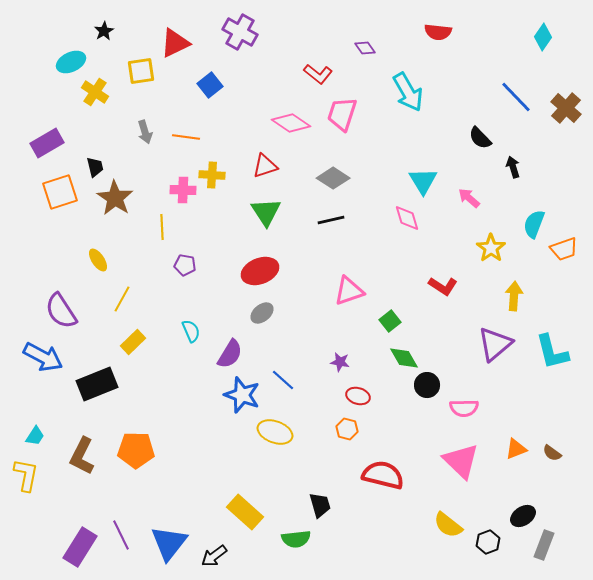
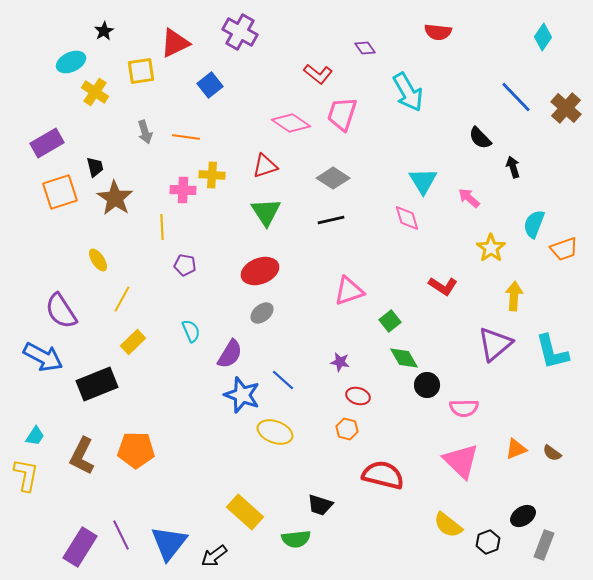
black trapezoid at (320, 505): rotated 124 degrees clockwise
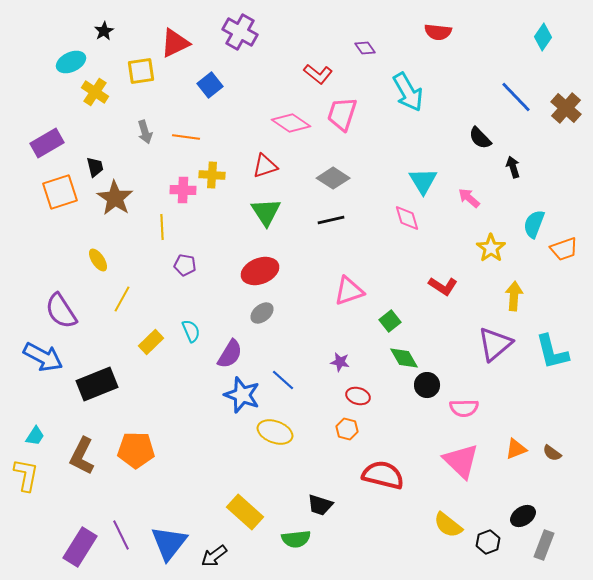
yellow rectangle at (133, 342): moved 18 px right
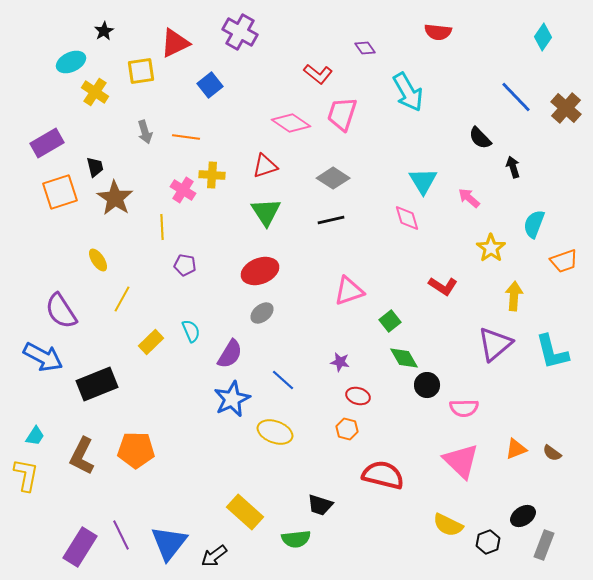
pink cross at (183, 190): rotated 30 degrees clockwise
orange trapezoid at (564, 249): moved 12 px down
blue star at (242, 395): moved 10 px left, 4 px down; rotated 27 degrees clockwise
yellow semicircle at (448, 525): rotated 12 degrees counterclockwise
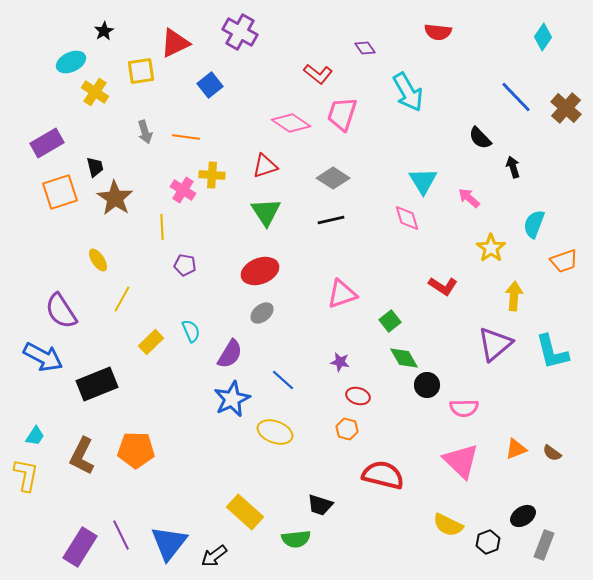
pink triangle at (349, 291): moved 7 px left, 3 px down
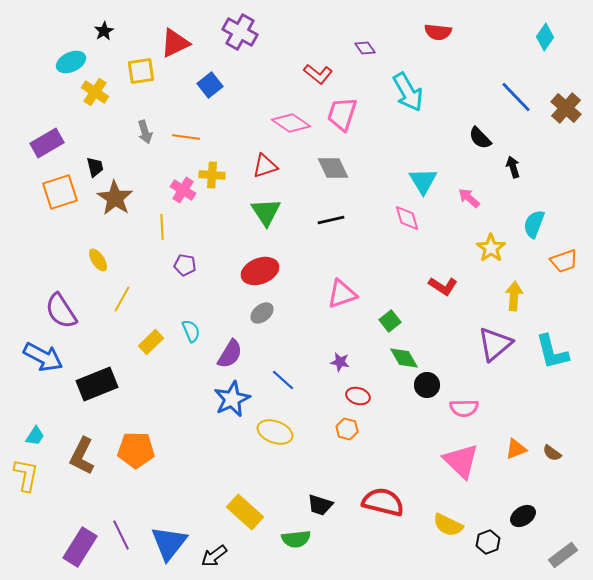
cyan diamond at (543, 37): moved 2 px right
gray diamond at (333, 178): moved 10 px up; rotated 32 degrees clockwise
red semicircle at (383, 475): moved 27 px down
gray rectangle at (544, 545): moved 19 px right, 10 px down; rotated 32 degrees clockwise
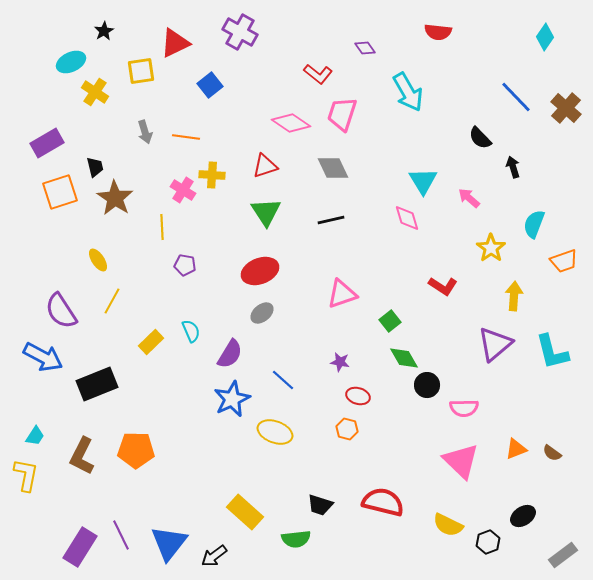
yellow line at (122, 299): moved 10 px left, 2 px down
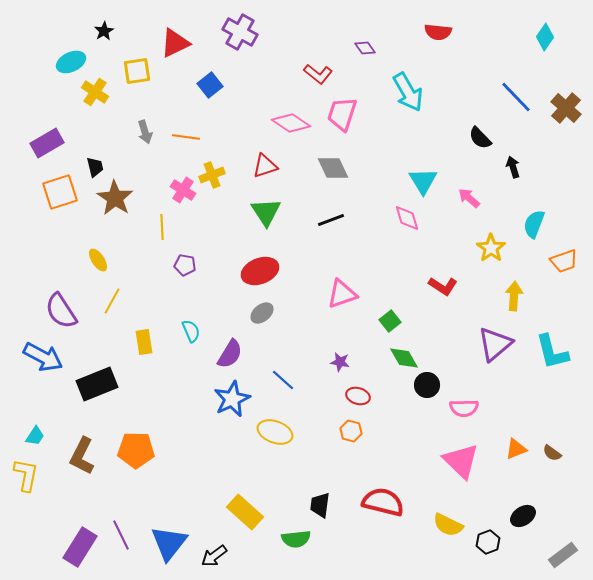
yellow square at (141, 71): moved 4 px left
yellow cross at (212, 175): rotated 25 degrees counterclockwise
black line at (331, 220): rotated 8 degrees counterclockwise
yellow rectangle at (151, 342): moved 7 px left; rotated 55 degrees counterclockwise
orange hexagon at (347, 429): moved 4 px right, 2 px down
black trapezoid at (320, 505): rotated 80 degrees clockwise
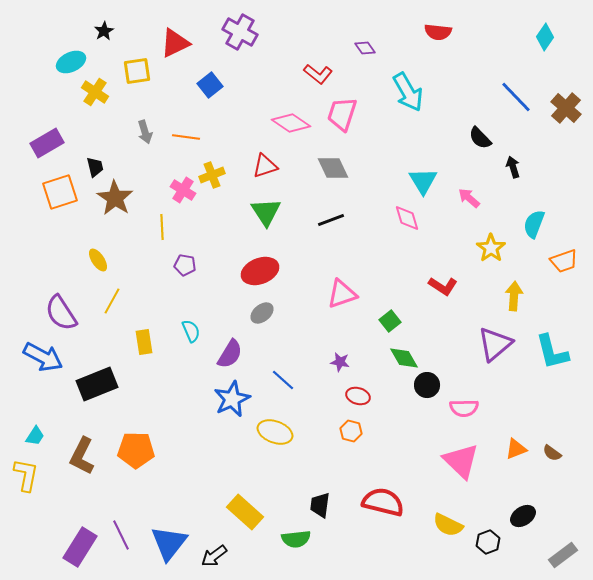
purple semicircle at (61, 311): moved 2 px down
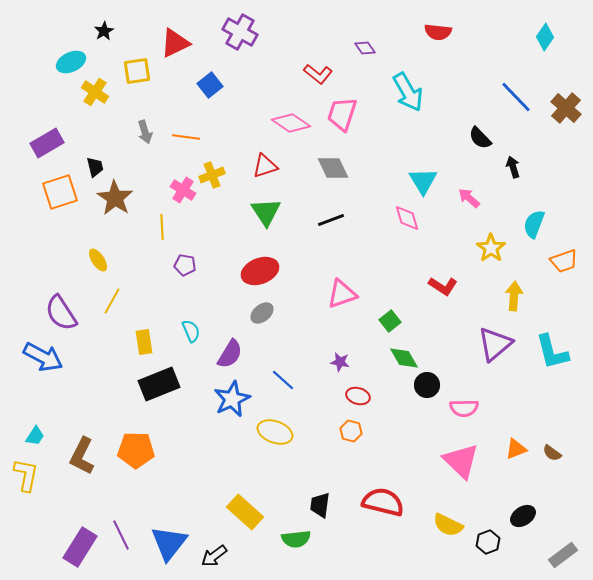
black rectangle at (97, 384): moved 62 px right
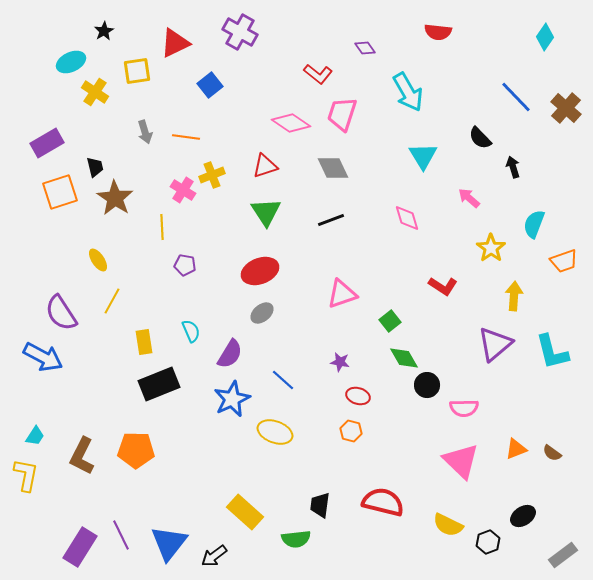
cyan triangle at (423, 181): moved 25 px up
